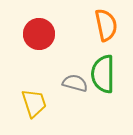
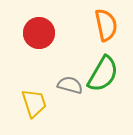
red circle: moved 1 px up
green semicircle: rotated 150 degrees counterclockwise
gray semicircle: moved 5 px left, 2 px down
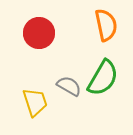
green semicircle: moved 4 px down
gray semicircle: moved 1 px left, 1 px down; rotated 15 degrees clockwise
yellow trapezoid: moved 1 px right, 1 px up
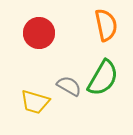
yellow trapezoid: rotated 124 degrees clockwise
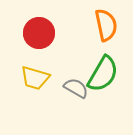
green semicircle: moved 4 px up
gray semicircle: moved 7 px right, 2 px down
yellow trapezoid: moved 24 px up
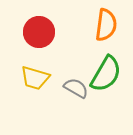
orange semicircle: rotated 20 degrees clockwise
red circle: moved 1 px up
green semicircle: moved 3 px right
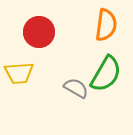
yellow trapezoid: moved 16 px left, 5 px up; rotated 20 degrees counterclockwise
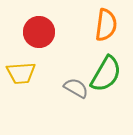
yellow trapezoid: moved 2 px right
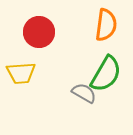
gray semicircle: moved 8 px right, 5 px down
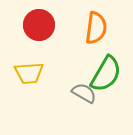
orange semicircle: moved 10 px left, 3 px down
red circle: moved 7 px up
yellow trapezoid: moved 8 px right
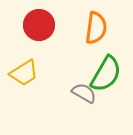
yellow trapezoid: moved 5 px left; rotated 28 degrees counterclockwise
